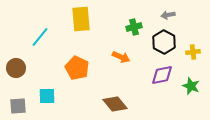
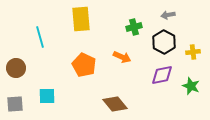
cyan line: rotated 55 degrees counterclockwise
orange arrow: moved 1 px right
orange pentagon: moved 7 px right, 3 px up
gray square: moved 3 px left, 2 px up
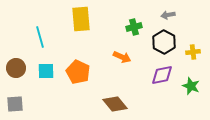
orange pentagon: moved 6 px left, 7 px down
cyan square: moved 1 px left, 25 px up
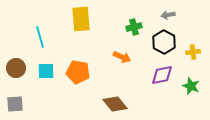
orange pentagon: rotated 15 degrees counterclockwise
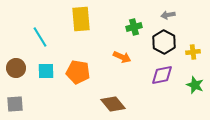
cyan line: rotated 15 degrees counterclockwise
green star: moved 4 px right, 1 px up
brown diamond: moved 2 px left
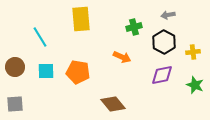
brown circle: moved 1 px left, 1 px up
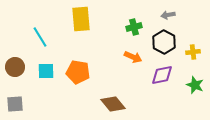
orange arrow: moved 11 px right
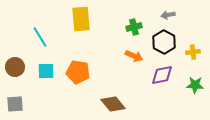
orange arrow: moved 1 px right, 1 px up
green star: rotated 18 degrees counterclockwise
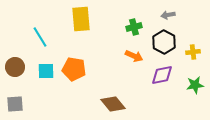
orange pentagon: moved 4 px left, 3 px up
green star: rotated 12 degrees counterclockwise
